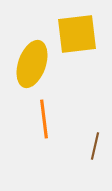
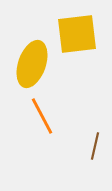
orange line: moved 2 px left, 3 px up; rotated 21 degrees counterclockwise
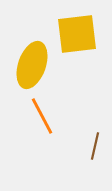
yellow ellipse: moved 1 px down
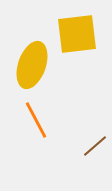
orange line: moved 6 px left, 4 px down
brown line: rotated 36 degrees clockwise
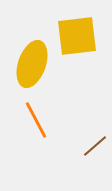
yellow square: moved 2 px down
yellow ellipse: moved 1 px up
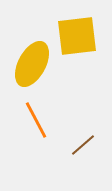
yellow ellipse: rotated 9 degrees clockwise
brown line: moved 12 px left, 1 px up
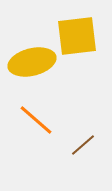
yellow ellipse: moved 2 px up; rotated 48 degrees clockwise
orange line: rotated 21 degrees counterclockwise
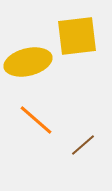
yellow ellipse: moved 4 px left
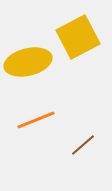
yellow square: moved 1 px right, 1 px down; rotated 21 degrees counterclockwise
orange line: rotated 63 degrees counterclockwise
